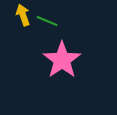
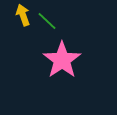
green line: rotated 20 degrees clockwise
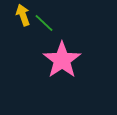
green line: moved 3 px left, 2 px down
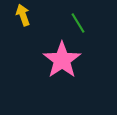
green line: moved 34 px right; rotated 15 degrees clockwise
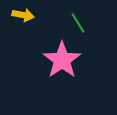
yellow arrow: rotated 120 degrees clockwise
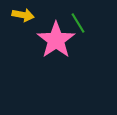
pink star: moved 6 px left, 20 px up
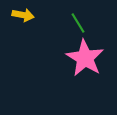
pink star: moved 29 px right, 18 px down; rotated 6 degrees counterclockwise
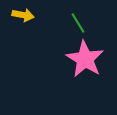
pink star: moved 1 px down
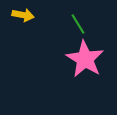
green line: moved 1 px down
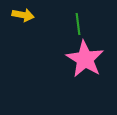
green line: rotated 25 degrees clockwise
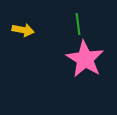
yellow arrow: moved 15 px down
